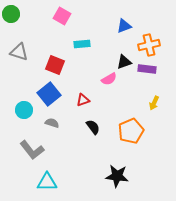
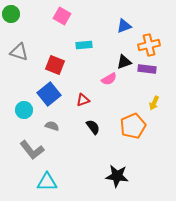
cyan rectangle: moved 2 px right, 1 px down
gray semicircle: moved 3 px down
orange pentagon: moved 2 px right, 5 px up
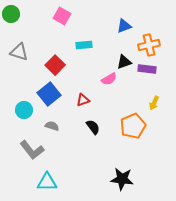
red square: rotated 24 degrees clockwise
black star: moved 5 px right, 3 px down
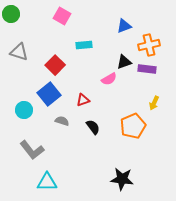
gray semicircle: moved 10 px right, 5 px up
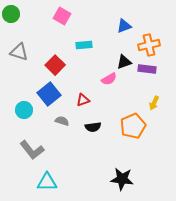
black semicircle: rotated 119 degrees clockwise
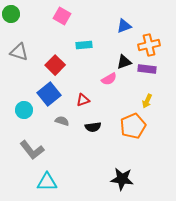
yellow arrow: moved 7 px left, 2 px up
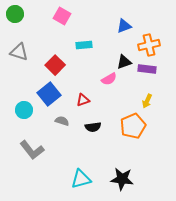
green circle: moved 4 px right
cyan triangle: moved 34 px right, 3 px up; rotated 15 degrees counterclockwise
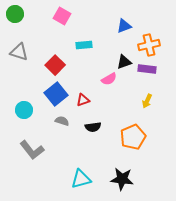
blue square: moved 7 px right
orange pentagon: moved 11 px down
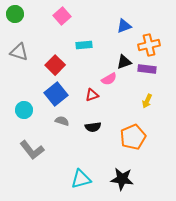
pink square: rotated 18 degrees clockwise
red triangle: moved 9 px right, 5 px up
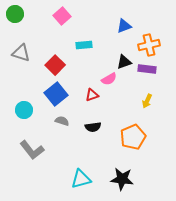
gray triangle: moved 2 px right, 1 px down
